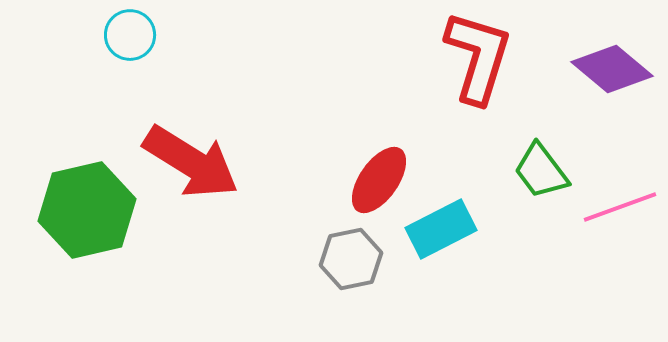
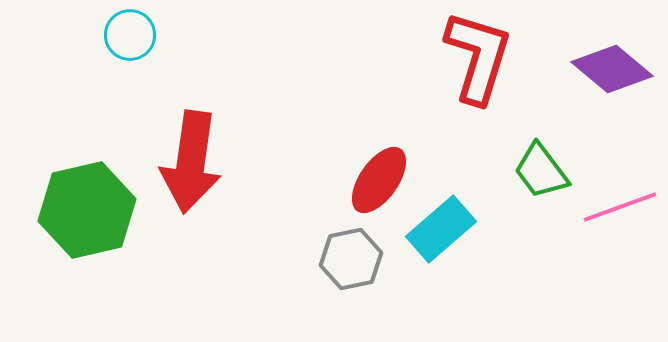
red arrow: rotated 66 degrees clockwise
cyan rectangle: rotated 14 degrees counterclockwise
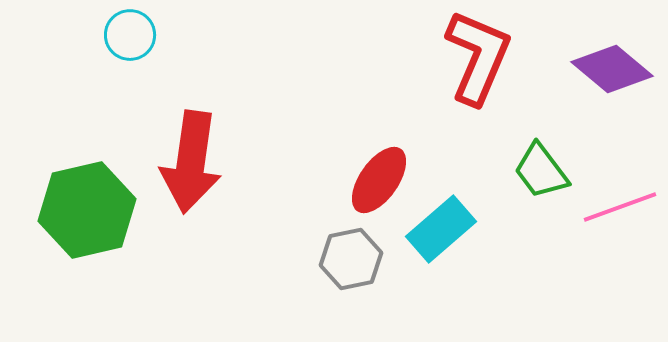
red L-shape: rotated 6 degrees clockwise
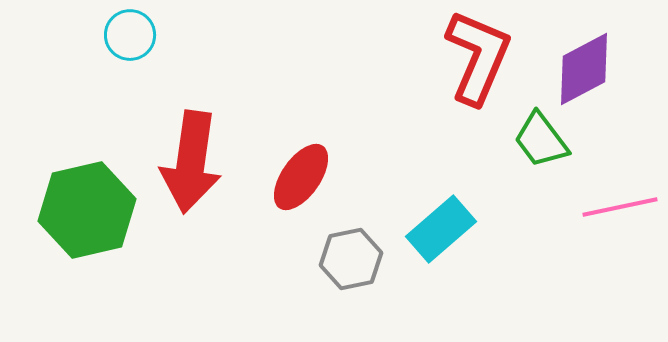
purple diamond: moved 28 px left; rotated 68 degrees counterclockwise
green trapezoid: moved 31 px up
red ellipse: moved 78 px left, 3 px up
pink line: rotated 8 degrees clockwise
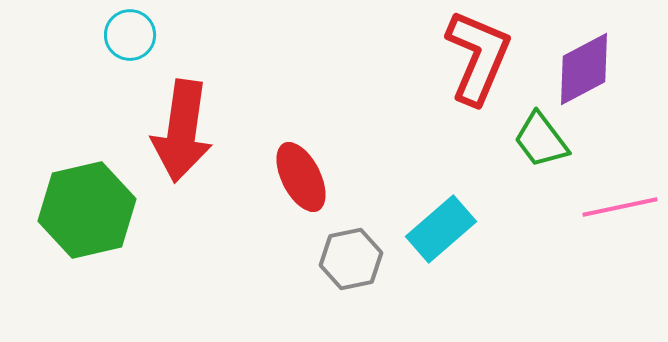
red arrow: moved 9 px left, 31 px up
red ellipse: rotated 62 degrees counterclockwise
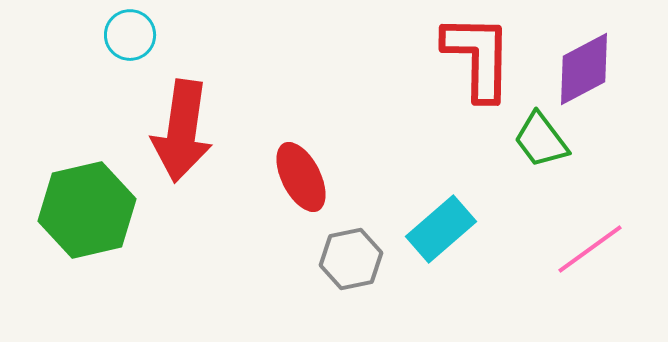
red L-shape: rotated 22 degrees counterclockwise
pink line: moved 30 px left, 42 px down; rotated 24 degrees counterclockwise
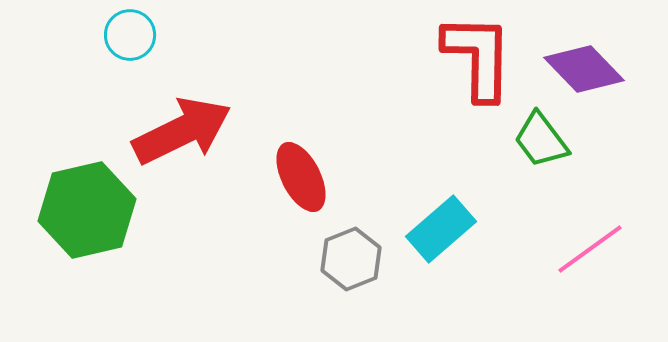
purple diamond: rotated 74 degrees clockwise
red arrow: rotated 124 degrees counterclockwise
gray hexagon: rotated 10 degrees counterclockwise
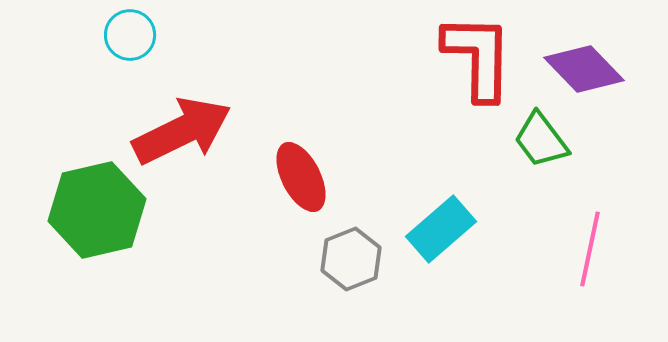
green hexagon: moved 10 px right
pink line: rotated 42 degrees counterclockwise
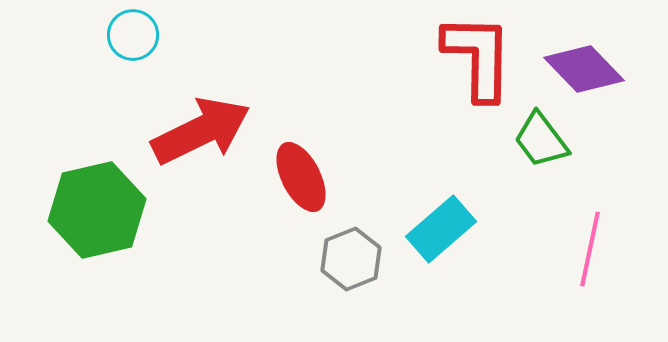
cyan circle: moved 3 px right
red arrow: moved 19 px right
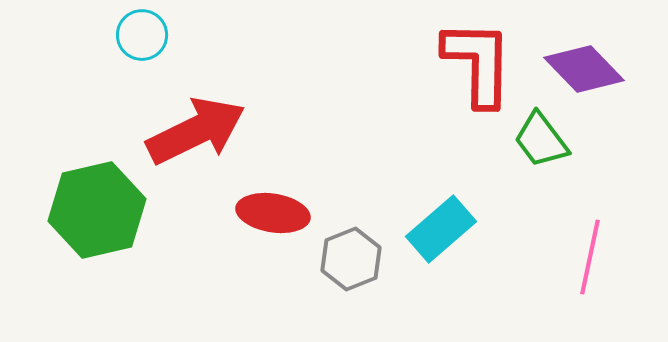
cyan circle: moved 9 px right
red L-shape: moved 6 px down
red arrow: moved 5 px left
red ellipse: moved 28 px left, 36 px down; rotated 54 degrees counterclockwise
pink line: moved 8 px down
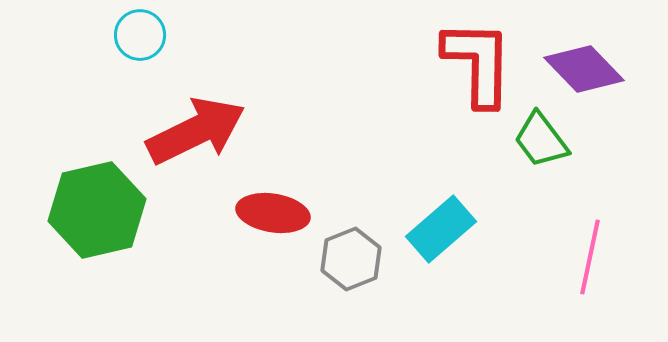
cyan circle: moved 2 px left
